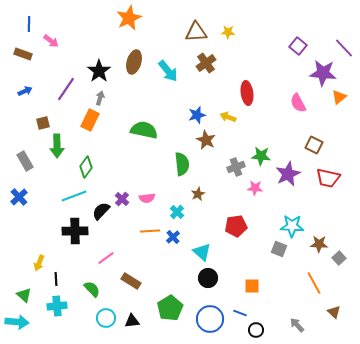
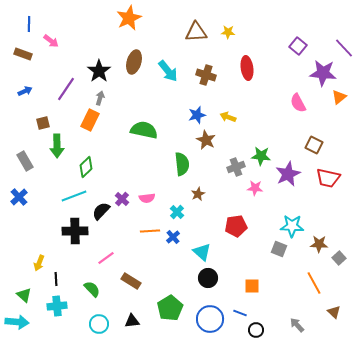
brown cross at (206, 63): moved 12 px down; rotated 36 degrees counterclockwise
red ellipse at (247, 93): moved 25 px up
green diamond at (86, 167): rotated 10 degrees clockwise
cyan circle at (106, 318): moved 7 px left, 6 px down
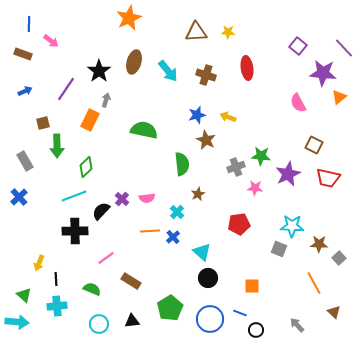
gray arrow at (100, 98): moved 6 px right, 2 px down
red pentagon at (236, 226): moved 3 px right, 2 px up
green semicircle at (92, 289): rotated 24 degrees counterclockwise
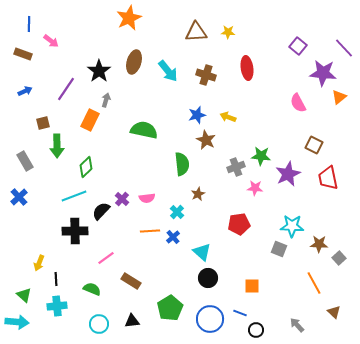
red trapezoid at (328, 178): rotated 65 degrees clockwise
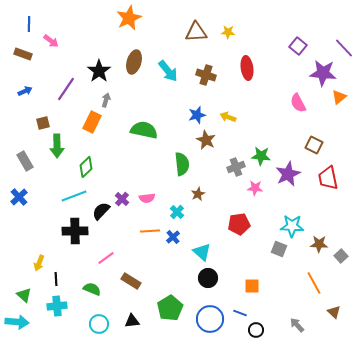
orange rectangle at (90, 120): moved 2 px right, 2 px down
gray square at (339, 258): moved 2 px right, 2 px up
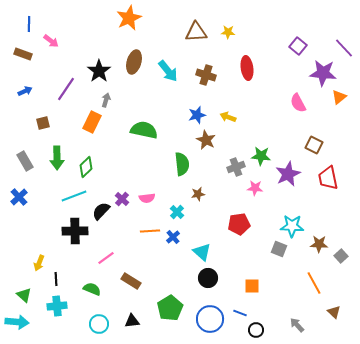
green arrow at (57, 146): moved 12 px down
brown star at (198, 194): rotated 16 degrees clockwise
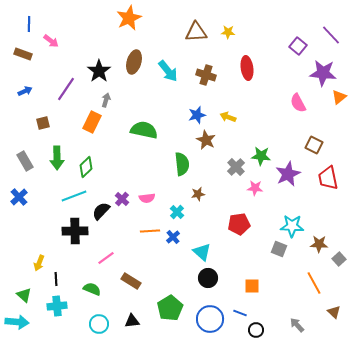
purple line at (344, 48): moved 13 px left, 13 px up
gray cross at (236, 167): rotated 24 degrees counterclockwise
gray square at (341, 256): moved 2 px left, 3 px down
